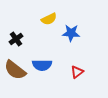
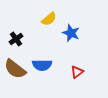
yellow semicircle: rotated 14 degrees counterclockwise
blue star: rotated 18 degrees clockwise
brown semicircle: moved 1 px up
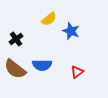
blue star: moved 2 px up
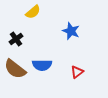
yellow semicircle: moved 16 px left, 7 px up
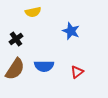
yellow semicircle: rotated 28 degrees clockwise
blue semicircle: moved 2 px right, 1 px down
brown semicircle: rotated 95 degrees counterclockwise
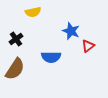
blue semicircle: moved 7 px right, 9 px up
red triangle: moved 11 px right, 26 px up
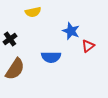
black cross: moved 6 px left
